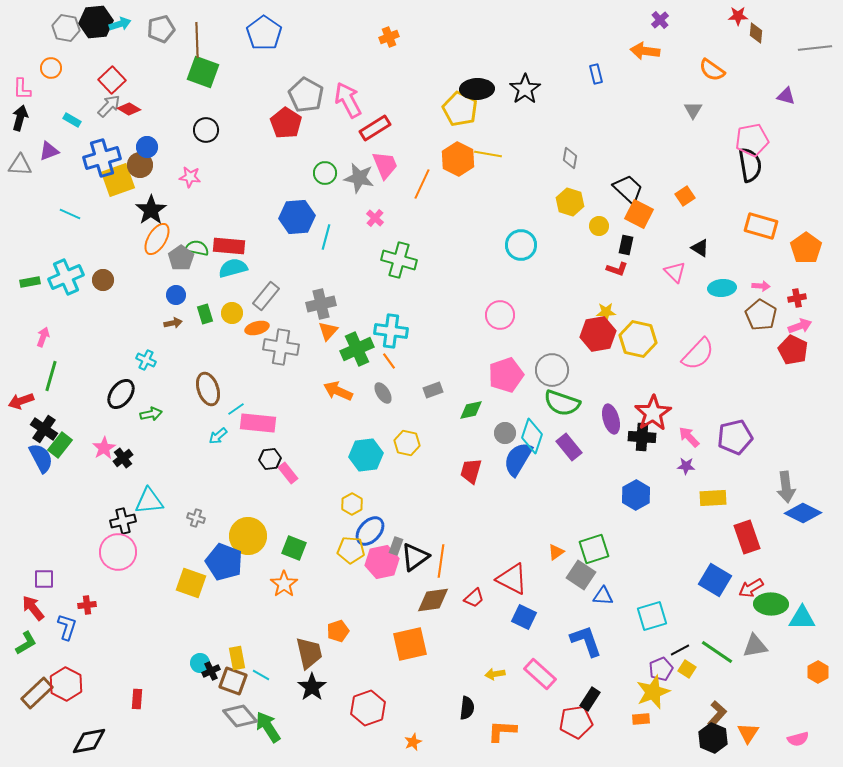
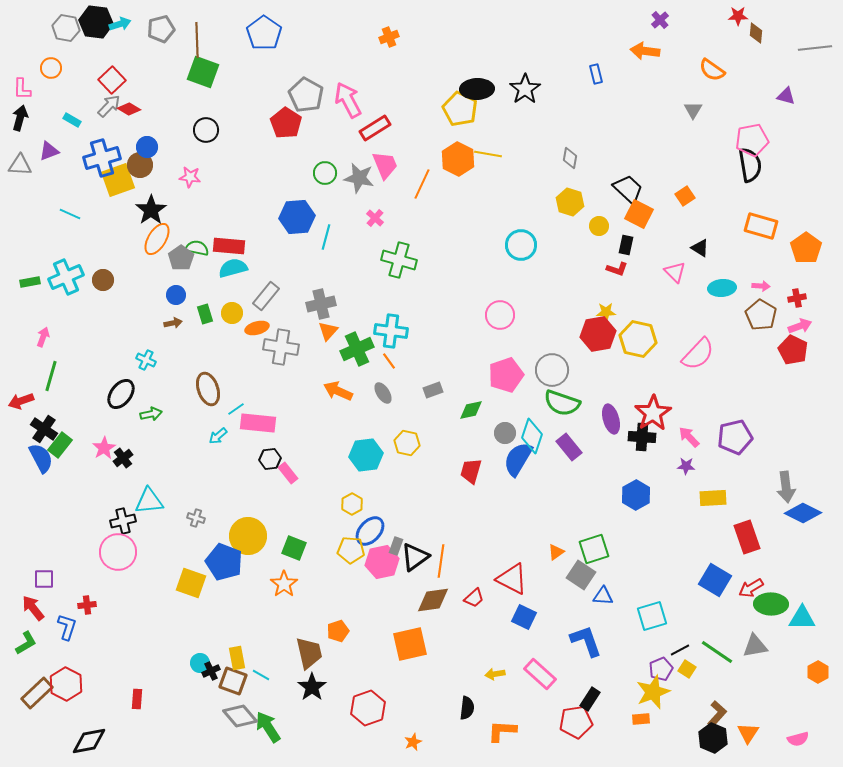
black hexagon at (96, 22): rotated 12 degrees clockwise
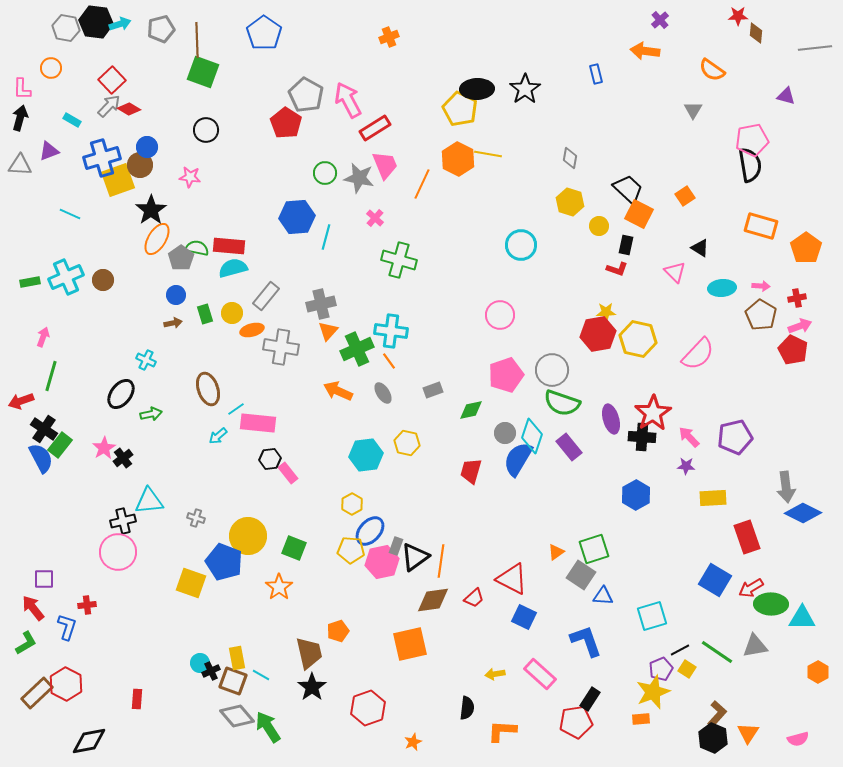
orange ellipse at (257, 328): moved 5 px left, 2 px down
orange star at (284, 584): moved 5 px left, 3 px down
gray diamond at (240, 716): moved 3 px left
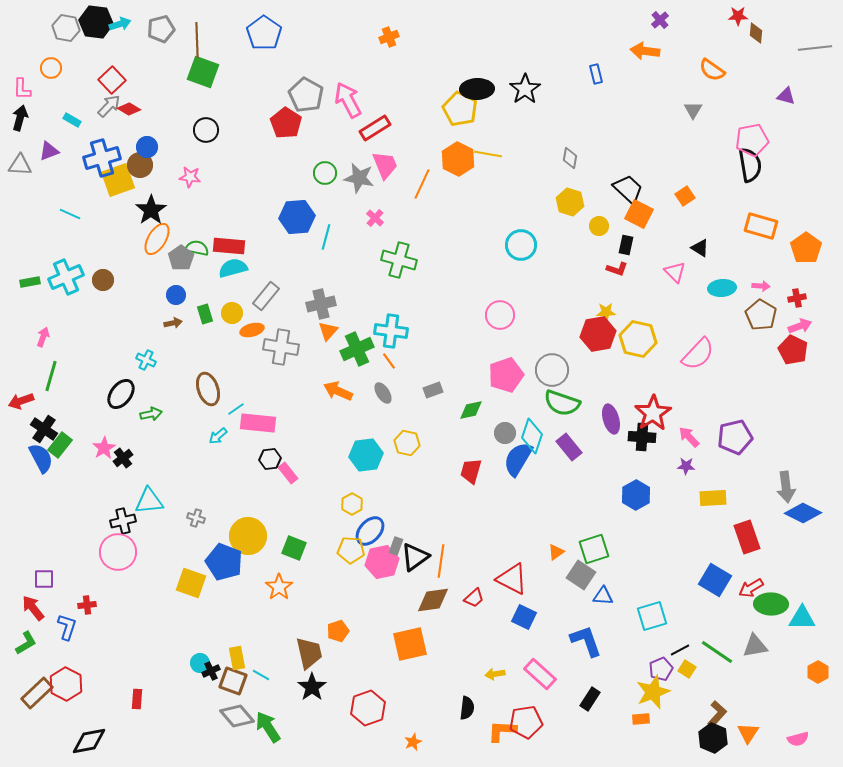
red pentagon at (576, 722): moved 50 px left
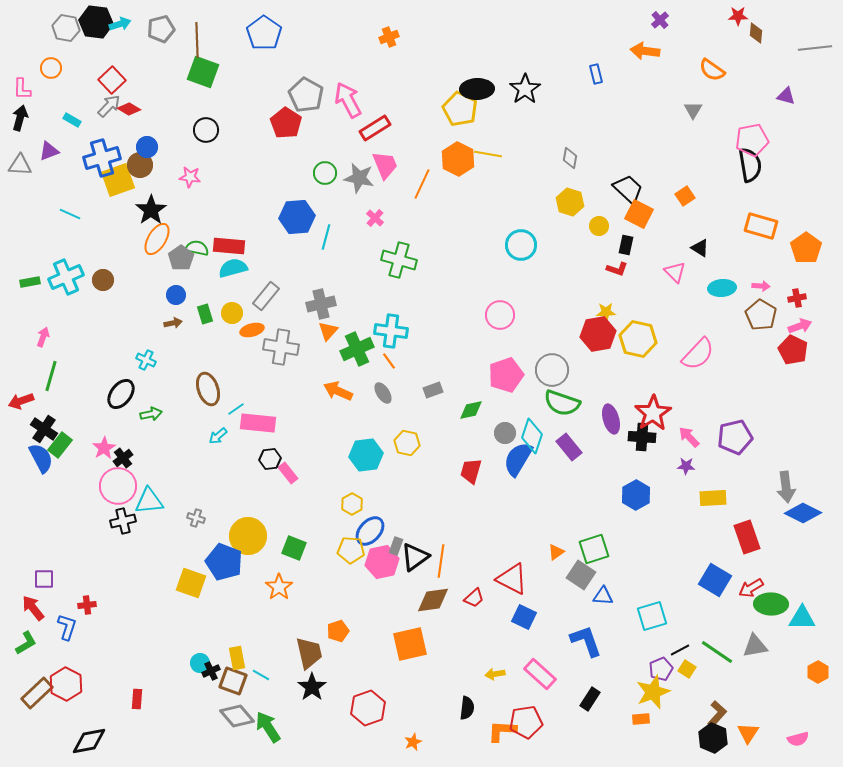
pink circle at (118, 552): moved 66 px up
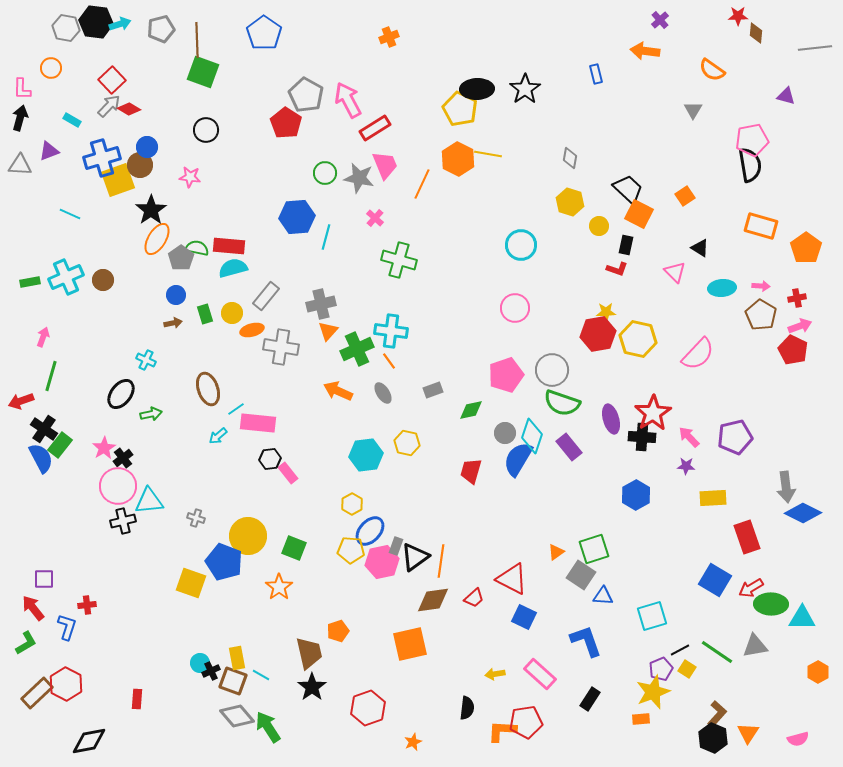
pink circle at (500, 315): moved 15 px right, 7 px up
